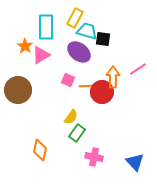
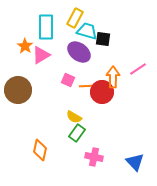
yellow semicircle: moved 3 px right; rotated 84 degrees clockwise
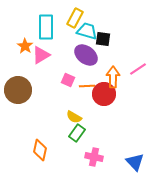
purple ellipse: moved 7 px right, 3 px down
red circle: moved 2 px right, 2 px down
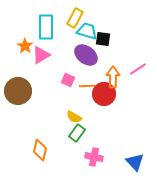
brown circle: moved 1 px down
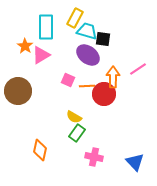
purple ellipse: moved 2 px right
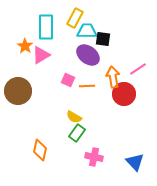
cyan trapezoid: rotated 15 degrees counterclockwise
orange arrow: rotated 10 degrees counterclockwise
red circle: moved 20 px right
